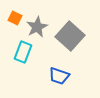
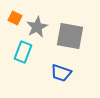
gray square: rotated 32 degrees counterclockwise
blue trapezoid: moved 2 px right, 3 px up
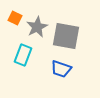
gray square: moved 4 px left
cyan rectangle: moved 3 px down
blue trapezoid: moved 4 px up
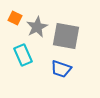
cyan rectangle: rotated 45 degrees counterclockwise
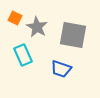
gray star: rotated 15 degrees counterclockwise
gray square: moved 7 px right, 1 px up
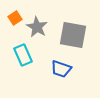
orange square: rotated 32 degrees clockwise
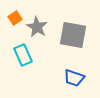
blue trapezoid: moved 13 px right, 9 px down
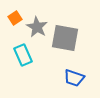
gray square: moved 8 px left, 3 px down
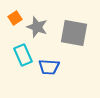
gray star: rotated 10 degrees counterclockwise
gray square: moved 9 px right, 5 px up
blue trapezoid: moved 25 px left, 11 px up; rotated 15 degrees counterclockwise
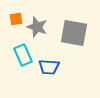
orange square: moved 1 px right, 1 px down; rotated 24 degrees clockwise
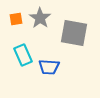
gray star: moved 3 px right, 9 px up; rotated 15 degrees clockwise
